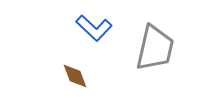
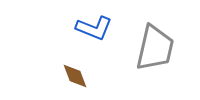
blue L-shape: rotated 21 degrees counterclockwise
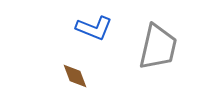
gray trapezoid: moved 3 px right, 1 px up
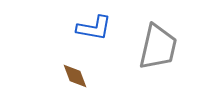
blue L-shape: rotated 12 degrees counterclockwise
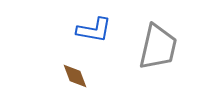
blue L-shape: moved 2 px down
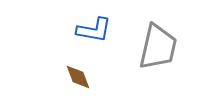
brown diamond: moved 3 px right, 1 px down
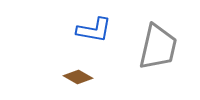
brown diamond: rotated 40 degrees counterclockwise
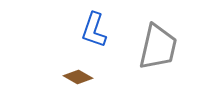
blue L-shape: rotated 99 degrees clockwise
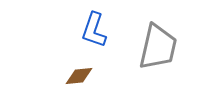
brown diamond: moved 1 px right, 1 px up; rotated 36 degrees counterclockwise
